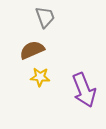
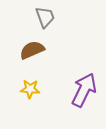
yellow star: moved 10 px left, 12 px down
purple arrow: rotated 132 degrees counterclockwise
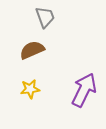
yellow star: rotated 12 degrees counterclockwise
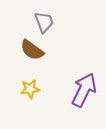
gray trapezoid: moved 1 px left, 5 px down
brown semicircle: rotated 120 degrees counterclockwise
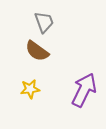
brown semicircle: moved 5 px right, 1 px down
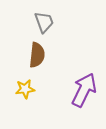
brown semicircle: moved 4 px down; rotated 120 degrees counterclockwise
yellow star: moved 5 px left
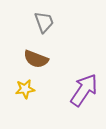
brown semicircle: moved 1 px left, 4 px down; rotated 105 degrees clockwise
purple arrow: rotated 8 degrees clockwise
